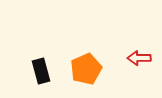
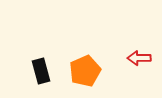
orange pentagon: moved 1 px left, 2 px down
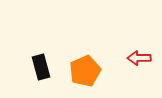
black rectangle: moved 4 px up
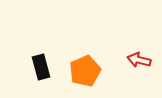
red arrow: moved 2 px down; rotated 15 degrees clockwise
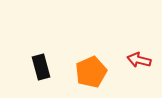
orange pentagon: moved 6 px right, 1 px down
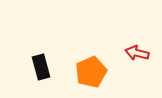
red arrow: moved 2 px left, 7 px up
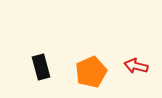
red arrow: moved 1 px left, 13 px down
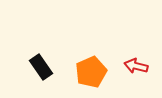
black rectangle: rotated 20 degrees counterclockwise
